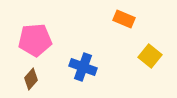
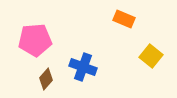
yellow square: moved 1 px right
brown diamond: moved 15 px right
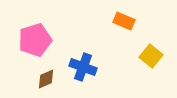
orange rectangle: moved 2 px down
pink pentagon: rotated 12 degrees counterclockwise
brown diamond: rotated 25 degrees clockwise
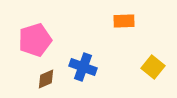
orange rectangle: rotated 25 degrees counterclockwise
yellow square: moved 2 px right, 11 px down
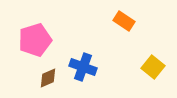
orange rectangle: rotated 35 degrees clockwise
brown diamond: moved 2 px right, 1 px up
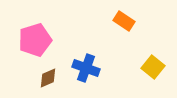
blue cross: moved 3 px right, 1 px down
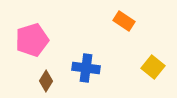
pink pentagon: moved 3 px left
blue cross: rotated 12 degrees counterclockwise
brown diamond: moved 2 px left, 3 px down; rotated 35 degrees counterclockwise
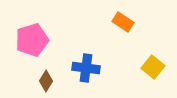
orange rectangle: moved 1 px left, 1 px down
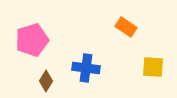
orange rectangle: moved 3 px right, 5 px down
yellow square: rotated 35 degrees counterclockwise
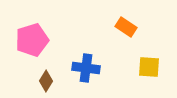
yellow square: moved 4 px left
